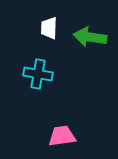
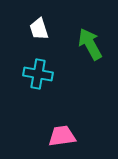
white trapezoid: moved 10 px left, 1 px down; rotated 20 degrees counterclockwise
green arrow: moved 7 px down; rotated 52 degrees clockwise
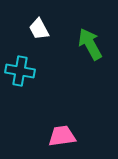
white trapezoid: rotated 10 degrees counterclockwise
cyan cross: moved 18 px left, 3 px up
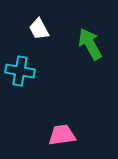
pink trapezoid: moved 1 px up
